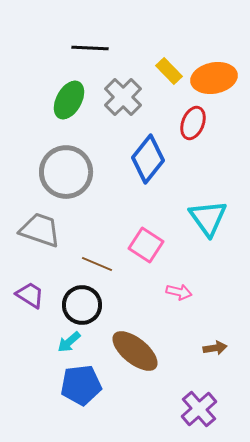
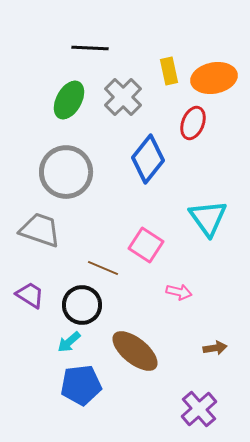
yellow rectangle: rotated 32 degrees clockwise
brown line: moved 6 px right, 4 px down
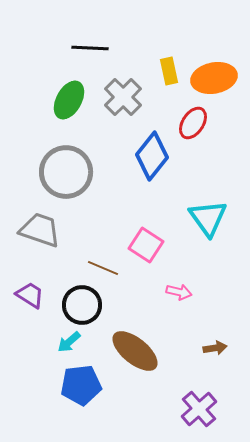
red ellipse: rotated 12 degrees clockwise
blue diamond: moved 4 px right, 3 px up
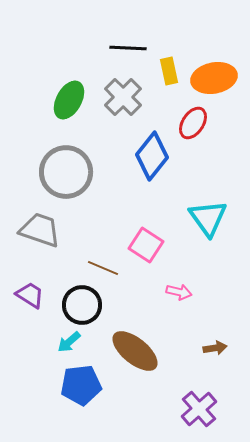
black line: moved 38 px right
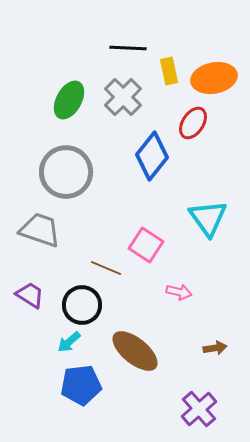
brown line: moved 3 px right
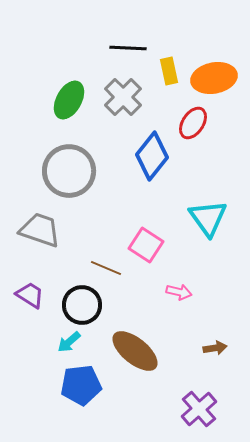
gray circle: moved 3 px right, 1 px up
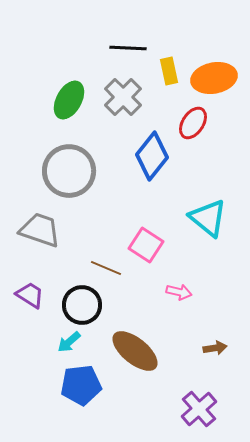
cyan triangle: rotated 15 degrees counterclockwise
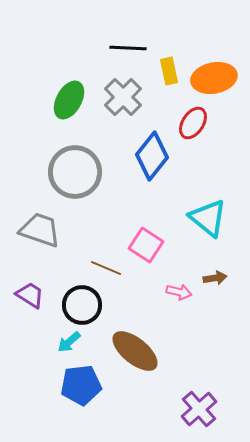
gray circle: moved 6 px right, 1 px down
brown arrow: moved 70 px up
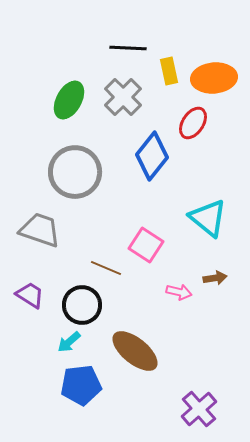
orange ellipse: rotated 6 degrees clockwise
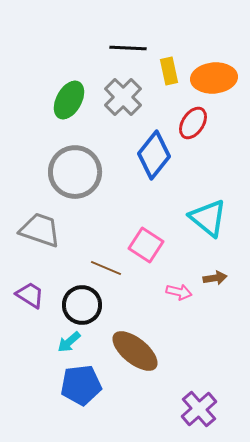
blue diamond: moved 2 px right, 1 px up
